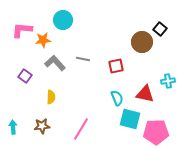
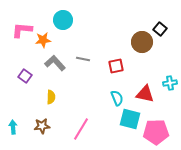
cyan cross: moved 2 px right, 2 px down
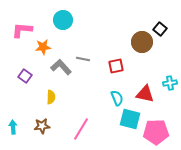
orange star: moved 7 px down
gray L-shape: moved 6 px right, 4 px down
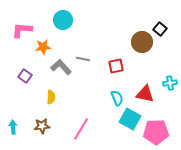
cyan square: rotated 15 degrees clockwise
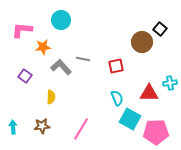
cyan circle: moved 2 px left
red triangle: moved 4 px right, 1 px up; rotated 12 degrees counterclockwise
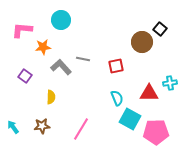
cyan arrow: rotated 32 degrees counterclockwise
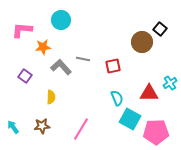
red square: moved 3 px left
cyan cross: rotated 24 degrees counterclockwise
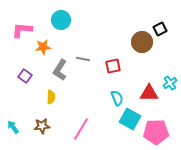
black square: rotated 24 degrees clockwise
gray L-shape: moved 1 px left, 3 px down; rotated 105 degrees counterclockwise
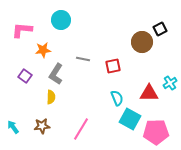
orange star: moved 3 px down
gray L-shape: moved 4 px left, 4 px down
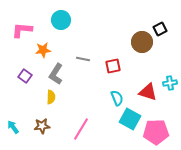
cyan cross: rotated 24 degrees clockwise
red triangle: moved 1 px left, 1 px up; rotated 18 degrees clockwise
